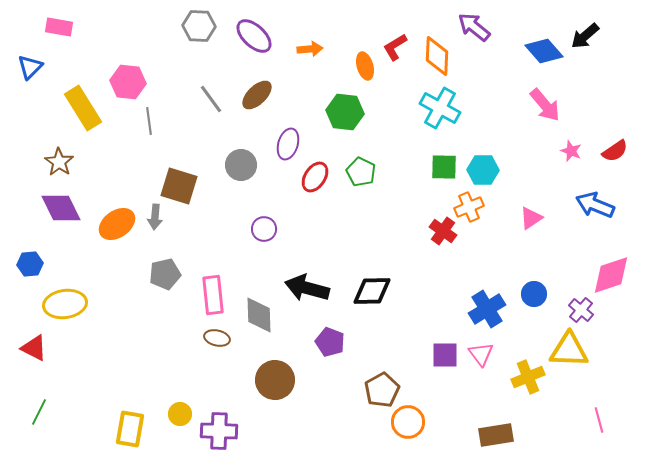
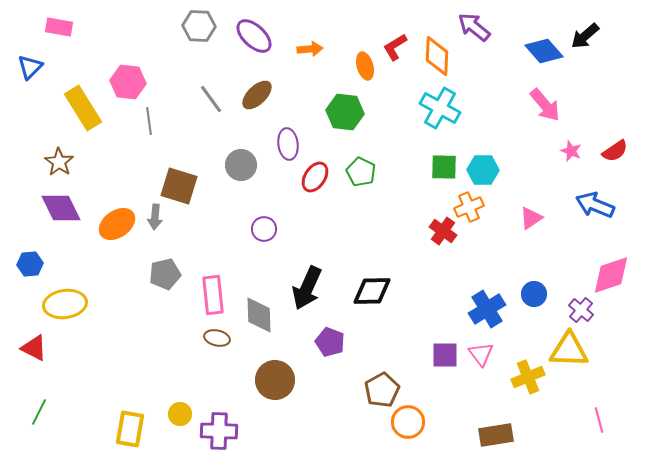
purple ellipse at (288, 144): rotated 24 degrees counterclockwise
black arrow at (307, 288): rotated 81 degrees counterclockwise
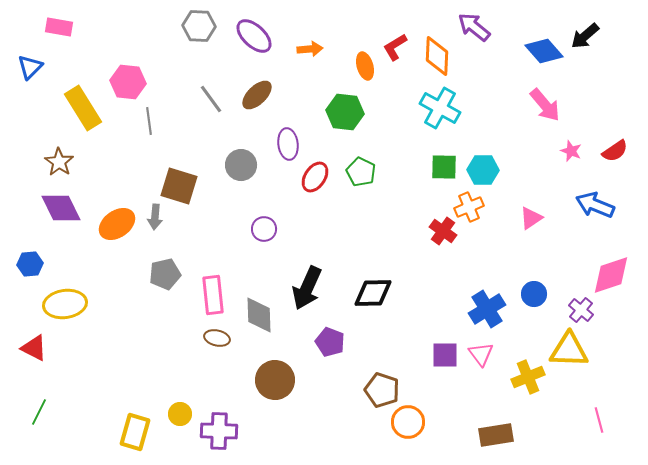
black diamond at (372, 291): moved 1 px right, 2 px down
brown pentagon at (382, 390): rotated 24 degrees counterclockwise
yellow rectangle at (130, 429): moved 5 px right, 3 px down; rotated 6 degrees clockwise
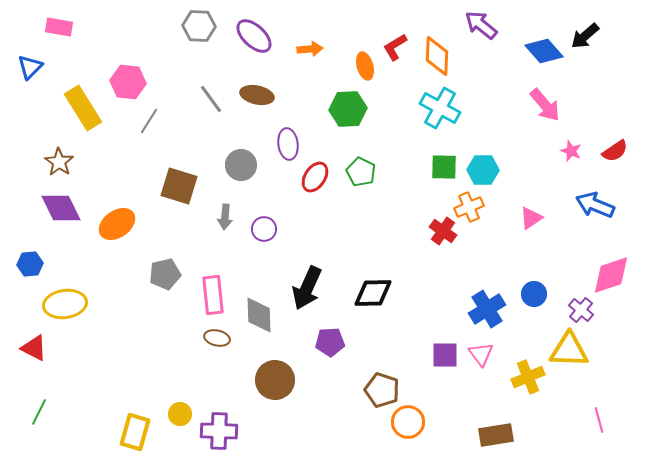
purple arrow at (474, 27): moved 7 px right, 2 px up
brown ellipse at (257, 95): rotated 56 degrees clockwise
green hexagon at (345, 112): moved 3 px right, 3 px up; rotated 9 degrees counterclockwise
gray line at (149, 121): rotated 40 degrees clockwise
gray arrow at (155, 217): moved 70 px right
purple pentagon at (330, 342): rotated 24 degrees counterclockwise
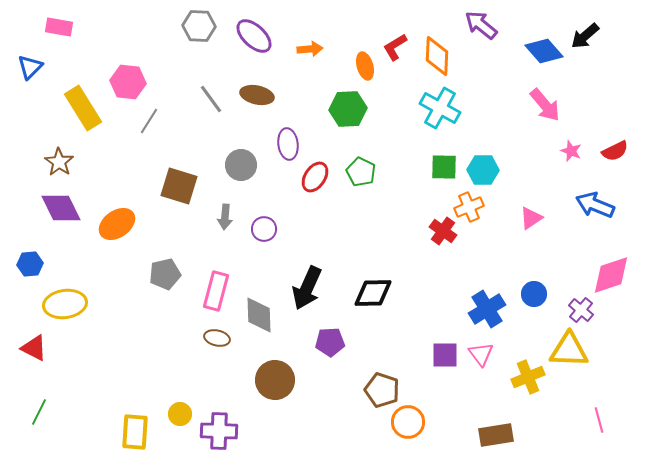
red semicircle at (615, 151): rotated 8 degrees clockwise
pink rectangle at (213, 295): moved 3 px right, 4 px up; rotated 21 degrees clockwise
yellow rectangle at (135, 432): rotated 12 degrees counterclockwise
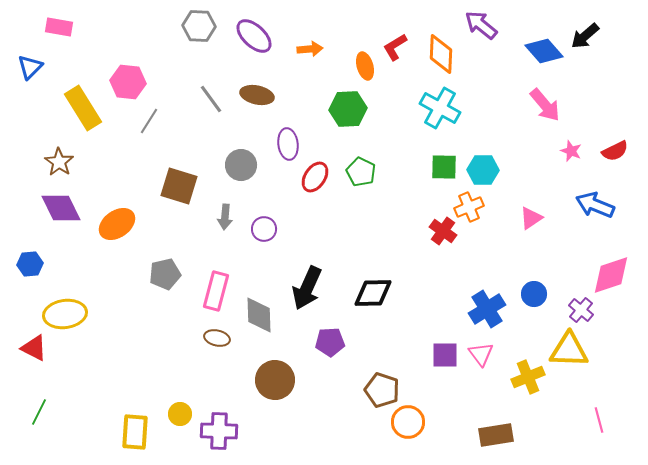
orange diamond at (437, 56): moved 4 px right, 2 px up
yellow ellipse at (65, 304): moved 10 px down
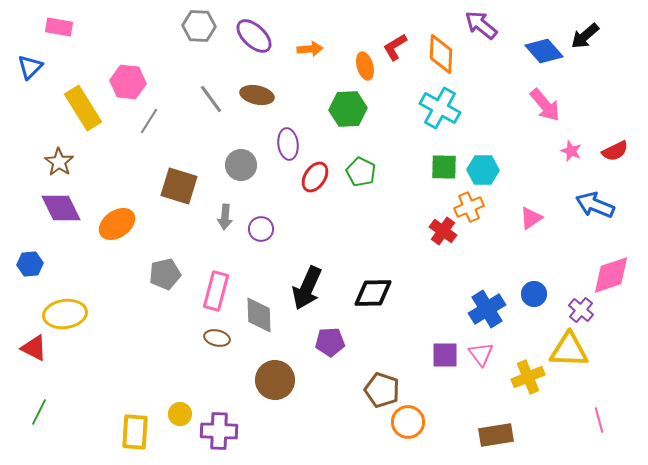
purple circle at (264, 229): moved 3 px left
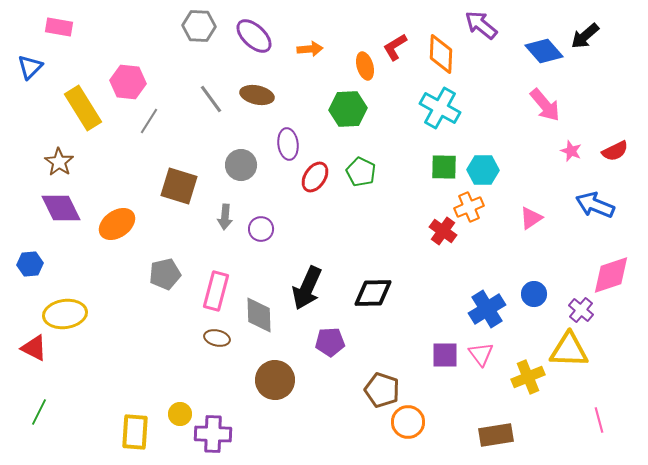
purple cross at (219, 431): moved 6 px left, 3 px down
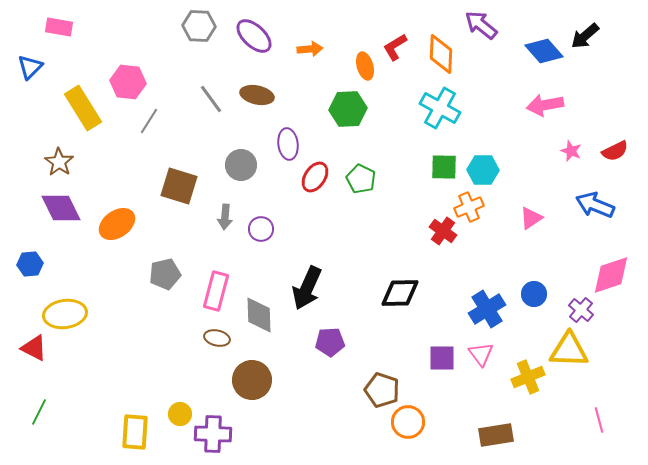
pink arrow at (545, 105): rotated 120 degrees clockwise
green pentagon at (361, 172): moved 7 px down
black diamond at (373, 293): moved 27 px right
purple square at (445, 355): moved 3 px left, 3 px down
brown circle at (275, 380): moved 23 px left
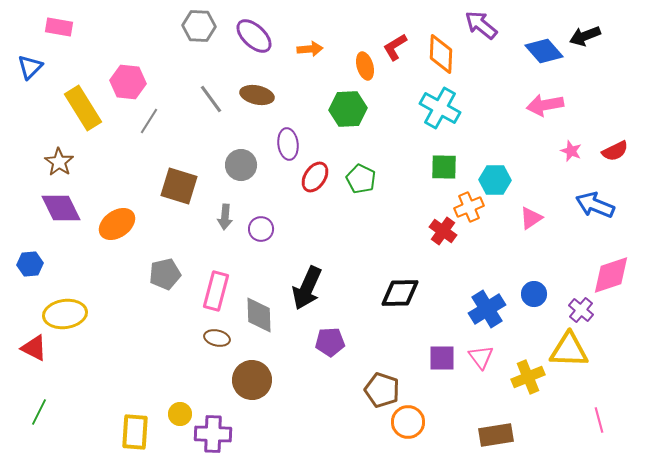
black arrow at (585, 36): rotated 20 degrees clockwise
cyan hexagon at (483, 170): moved 12 px right, 10 px down
pink triangle at (481, 354): moved 3 px down
